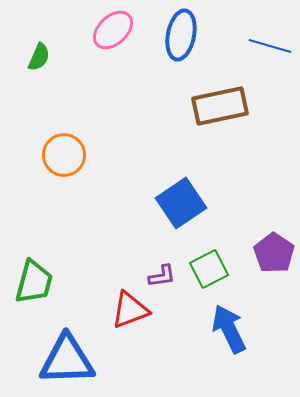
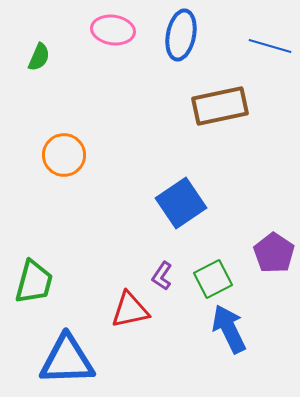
pink ellipse: rotated 51 degrees clockwise
green square: moved 4 px right, 10 px down
purple L-shape: rotated 132 degrees clockwise
red triangle: rotated 9 degrees clockwise
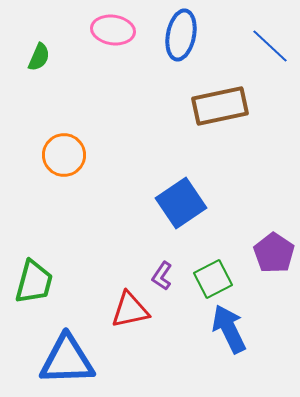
blue line: rotated 27 degrees clockwise
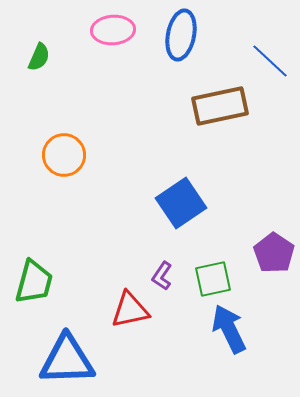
pink ellipse: rotated 12 degrees counterclockwise
blue line: moved 15 px down
green square: rotated 15 degrees clockwise
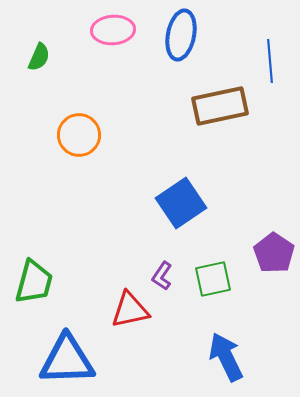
blue line: rotated 42 degrees clockwise
orange circle: moved 15 px right, 20 px up
blue arrow: moved 3 px left, 28 px down
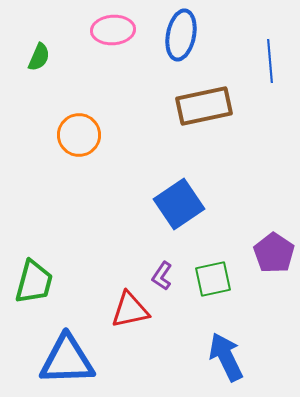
brown rectangle: moved 16 px left
blue square: moved 2 px left, 1 px down
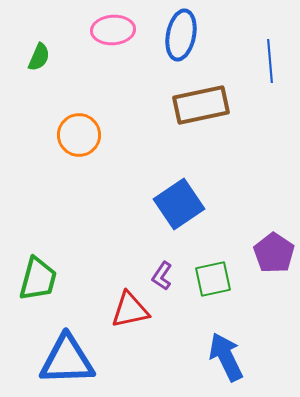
brown rectangle: moved 3 px left, 1 px up
green trapezoid: moved 4 px right, 3 px up
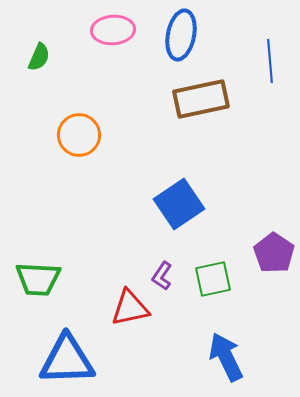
brown rectangle: moved 6 px up
green trapezoid: rotated 78 degrees clockwise
red triangle: moved 2 px up
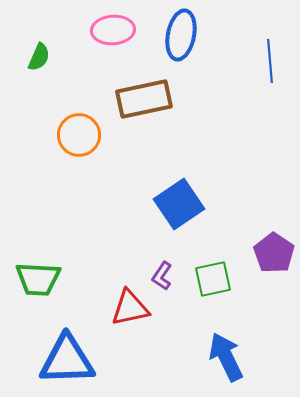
brown rectangle: moved 57 px left
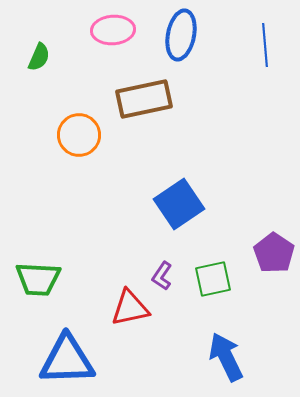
blue line: moved 5 px left, 16 px up
